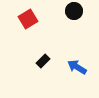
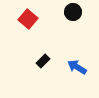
black circle: moved 1 px left, 1 px down
red square: rotated 18 degrees counterclockwise
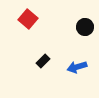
black circle: moved 12 px right, 15 px down
blue arrow: rotated 48 degrees counterclockwise
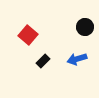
red square: moved 16 px down
blue arrow: moved 8 px up
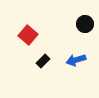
black circle: moved 3 px up
blue arrow: moved 1 px left, 1 px down
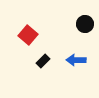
blue arrow: rotated 18 degrees clockwise
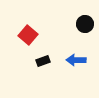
black rectangle: rotated 24 degrees clockwise
